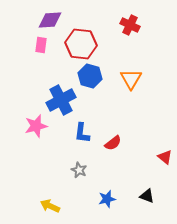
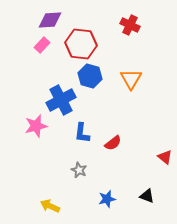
pink rectangle: moved 1 px right; rotated 35 degrees clockwise
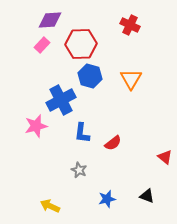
red hexagon: rotated 8 degrees counterclockwise
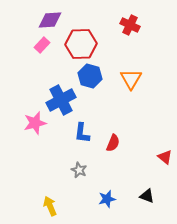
pink star: moved 1 px left, 3 px up
red semicircle: rotated 30 degrees counterclockwise
yellow arrow: rotated 42 degrees clockwise
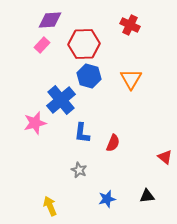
red hexagon: moved 3 px right
blue hexagon: moved 1 px left
blue cross: rotated 12 degrees counterclockwise
black triangle: rotated 28 degrees counterclockwise
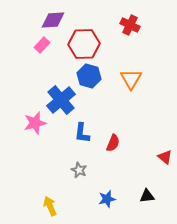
purple diamond: moved 3 px right
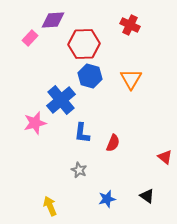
pink rectangle: moved 12 px left, 7 px up
blue hexagon: moved 1 px right
black triangle: rotated 42 degrees clockwise
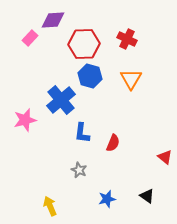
red cross: moved 3 px left, 14 px down
pink star: moved 10 px left, 3 px up
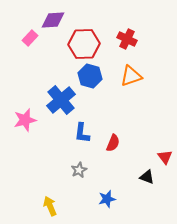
orange triangle: moved 3 px up; rotated 40 degrees clockwise
red triangle: rotated 14 degrees clockwise
gray star: rotated 21 degrees clockwise
black triangle: moved 19 px up; rotated 14 degrees counterclockwise
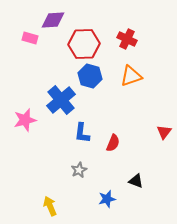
pink rectangle: rotated 63 degrees clockwise
red triangle: moved 1 px left, 25 px up; rotated 14 degrees clockwise
black triangle: moved 11 px left, 4 px down
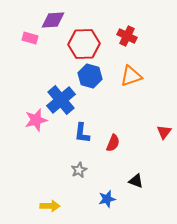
red cross: moved 3 px up
pink star: moved 11 px right
yellow arrow: rotated 114 degrees clockwise
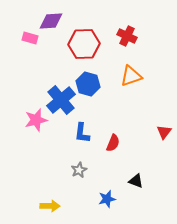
purple diamond: moved 2 px left, 1 px down
blue hexagon: moved 2 px left, 8 px down
